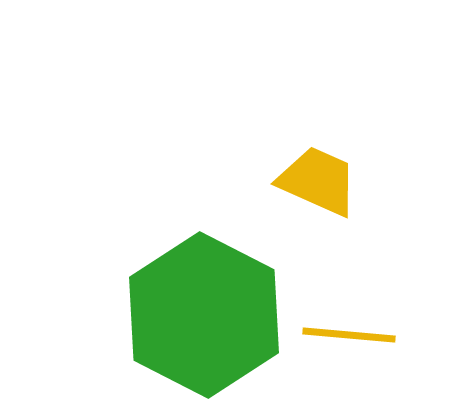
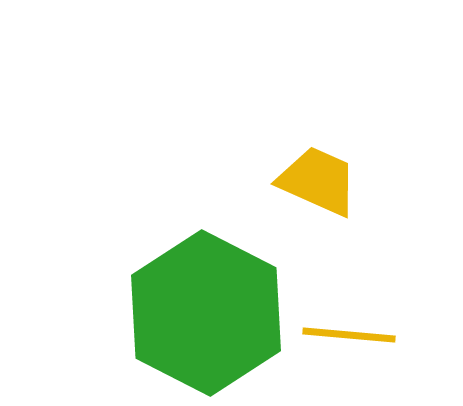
green hexagon: moved 2 px right, 2 px up
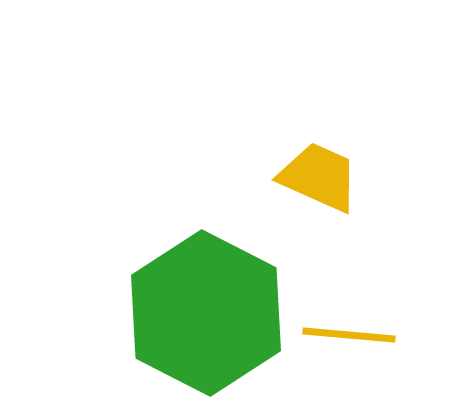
yellow trapezoid: moved 1 px right, 4 px up
